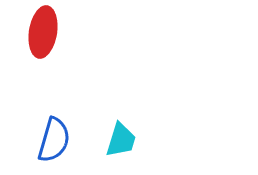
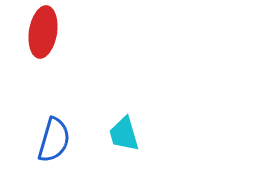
cyan trapezoid: moved 3 px right, 6 px up; rotated 147 degrees clockwise
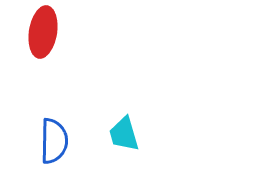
blue semicircle: moved 1 px down; rotated 15 degrees counterclockwise
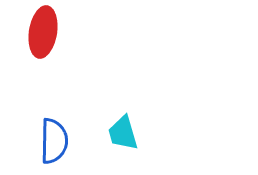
cyan trapezoid: moved 1 px left, 1 px up
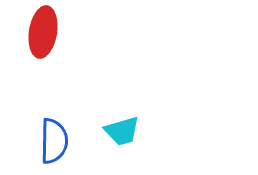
cyan trapezoid: moved 1 px left, 2 px up; rotated 90 degrees counterclockwise
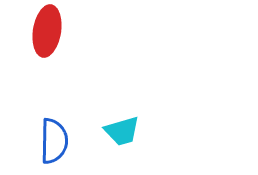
red ellipse: moved 4 px right, 1 px up
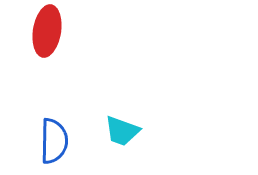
cyan trapezoid: rotated 36 degrees clockwise
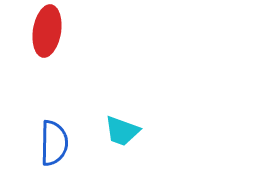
blue semicircle: moved 2 px down
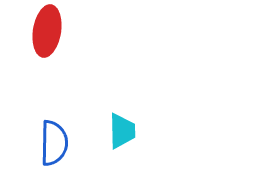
cyan trapezoid: rotated 111 degrees counterclockwise
